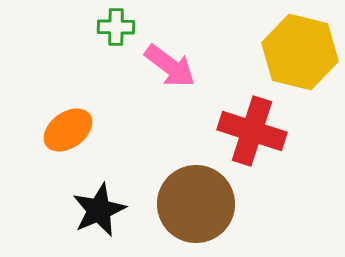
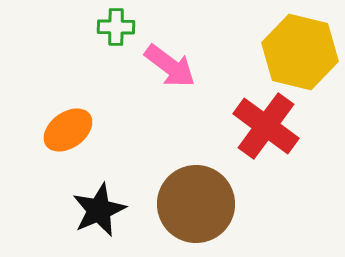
red cross: moved 14 px right, 5 px up; rotated 18 degrees clockwise
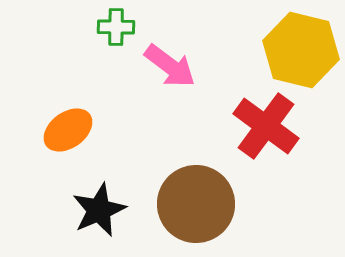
yellow hexagon: moved 1 px right, 2 px up
